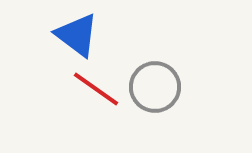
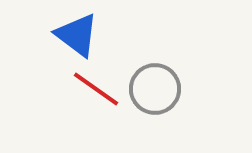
gray circle: moved 2 px down
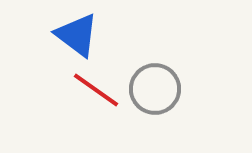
red line: moved 1 px down
